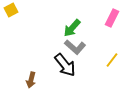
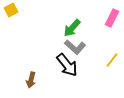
black arrow: moved 2 px right
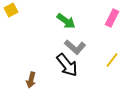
green arrow: moved 6 px left, 7 px up; rotated 96 degrees counterclockwise
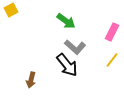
pink rectangle: moved 14 px down
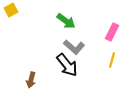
gray L-shape: moved 1 px left
yellow line: rotated 21 degrees counterclockwise
